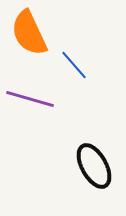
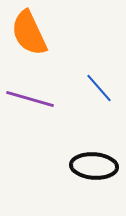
blue line: moved 25 px right, 23 px down
black ellipse: rotated 57 degrees counterclockwise
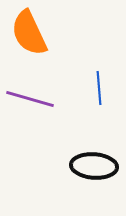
blue line: rotated 36 degrees clockwise
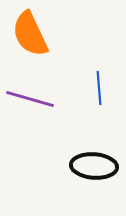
orange semicircle: moved 1 px right, 1 px down
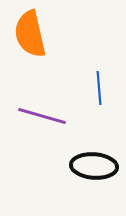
orange semicircle: rotated 12 degrees clockwise
purple line: moved 12 px right, 17 px down
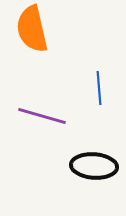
orange semicircle: moved 2 px right, 5 px up
